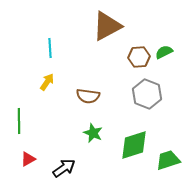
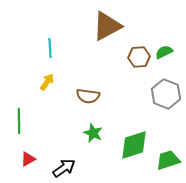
gray hexagon: moved 19 px right
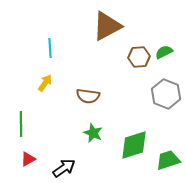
yellow arrow: moved 2 px left, 1 px down
green line: moved 2 px right, 3 px down
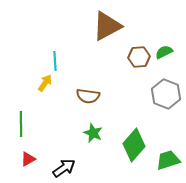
cyan line: moved 5 px right, 13 px down
green diamond: rotated 32 degrees counterclockwise
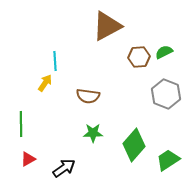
green star: rotated 24 degrees counterclockwise
green trapezoid: rotated 15 degrees counterclockwise
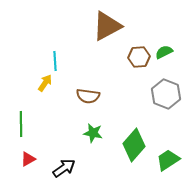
green star: rotated 12 degrees clockwise
